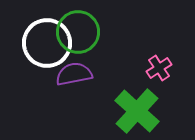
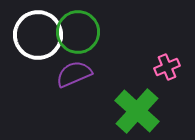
white circle: moved 9 px left, 8 px up
pink cross: moved 8 px right, 1 px up; rotated 10 degrees clockwise
purple semicircle: rotated 12 degrees counterclockwise
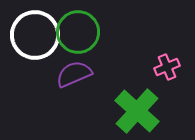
white circle: moved 3 px left
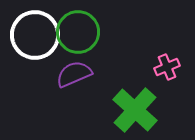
green cross: moved 2 px left, 1 px up
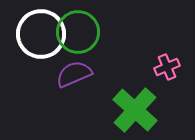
white circle: moved 6 px right, 1 px up
